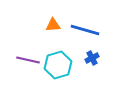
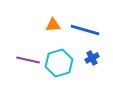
cyan hexagon: moved 1 px right, 2 px up
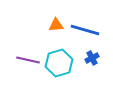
orange triangle: moved 3 px right
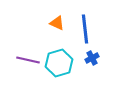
orange triangle: moved 1 px right, 2 px up; rotated 28 degrees clockwise
blue line: moved 1 px up; rotated 68 degrees clockwise
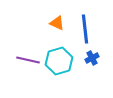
cyan hexagon: moved 2 px up
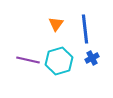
orange triangle: moved 1 px left, 1 px down; rotated 42 degrees clockwise
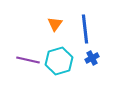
orange triangle: moved 1 px left
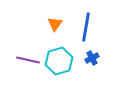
blue line: moved 1 px right, 2 px up; rotated 16 degrees clockwise
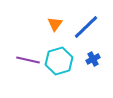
blue line: rotated 36 degrees clockwise
blue cross: moved 1 px right, 1 px down
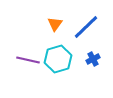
cyan hexagon: moved 1 px left, 2 px up
